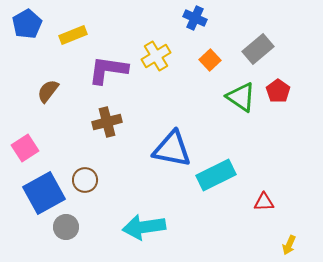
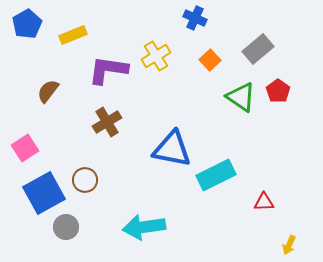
brown cross: rotated 16 degrees counterclockwise
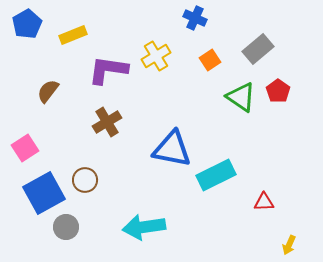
orange square: rotated 10 degrees clockwise
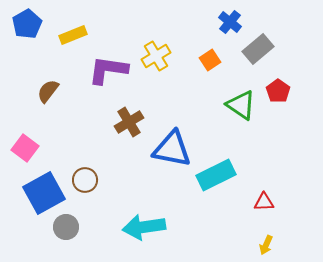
blue cross: moved 35 px right, 4 px down; rotated 15 degrees clockwise
green triangle: moved 8 px down
brown cross: moved 22 px right
pink square: rotated 20 degrees counterclockwise
yellow arrow: moved 23 px left
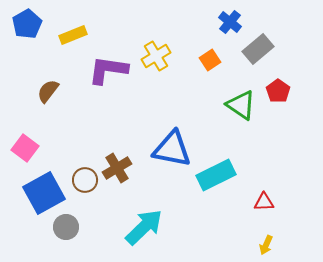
brown cross: moved 12 px left, 46 px down
cyan arrow: rotated 144 degrees clockwise
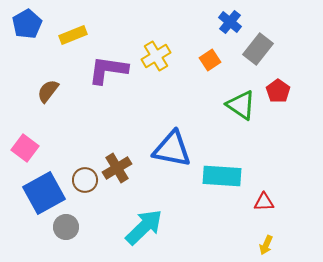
gray rectangle: rotated 12 degrees counterclockwise
cyan rectangle: moved 6 px right, 1 px down; rotated 30 degrees clockwise
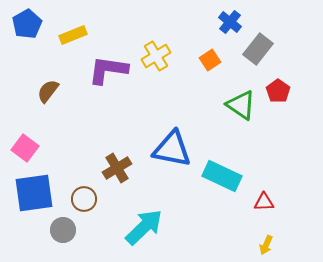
cyan rectangle: rotated 21 degrees clockwise
brown circle: moved 1 px left, 19 px down
blue square: moved 10 px left; rotated 21 degrees clockwise
gray circle: moved 3 px left, 3 px down
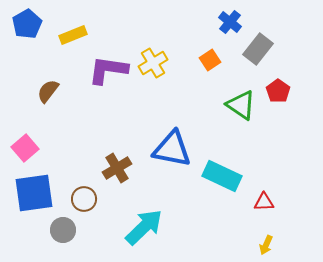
yellow cross: moved 3 px left, 7 px down
pink square: rotated 12 degrees clockwise
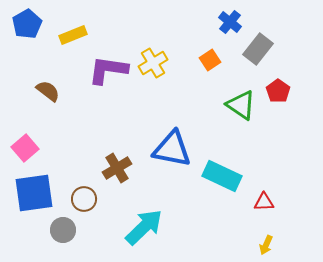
brown semicircle: rotated 90 degrees clockwise
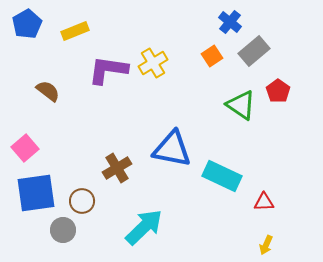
yellow rectangle: moved 2 px right, 4 px up
gray rectangle: moved 4 px left, 2 px down; rotated 12 degrees clockwise
orange square: moved 2 px right, 4 px up
blue square: moved 2 px right
brown circle: moved 2 px left, 2 px down
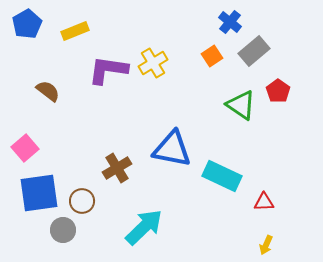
blue square: moved 3 px right
